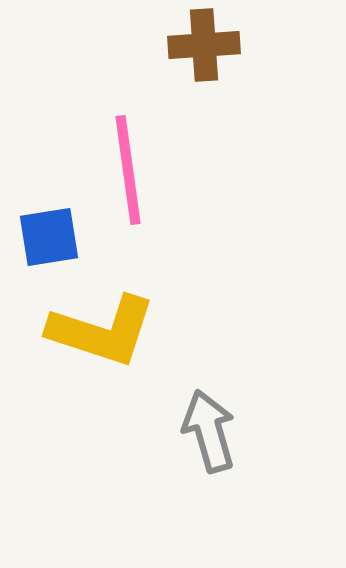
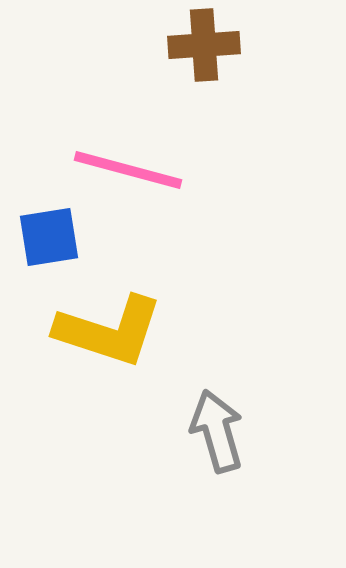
pink line: rotated 67 degrees counterclockwise
yellow L-shape: moved 7 px right
gray arrow: moved 8 px right
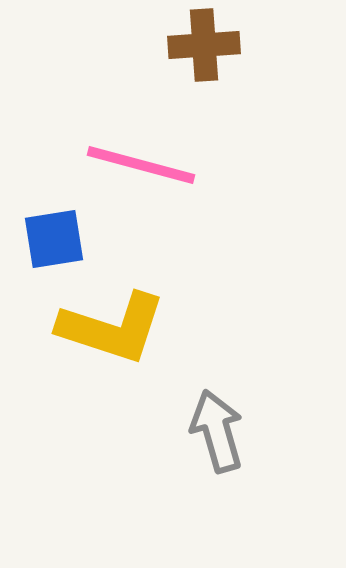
pink line: moved 13 px right, 5 px up
blue square: moved 5 px right, 2 px down
yellow L-shape: moved 3 px right, 3 px up
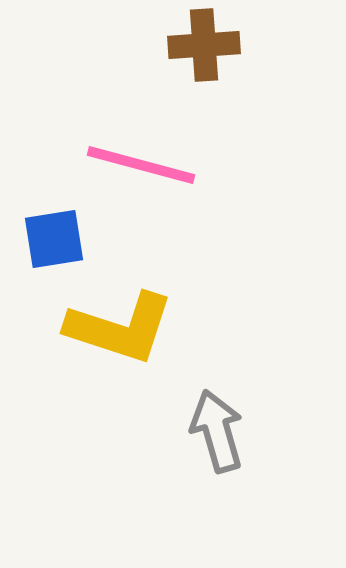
yellow L-shape: moved 8 px right
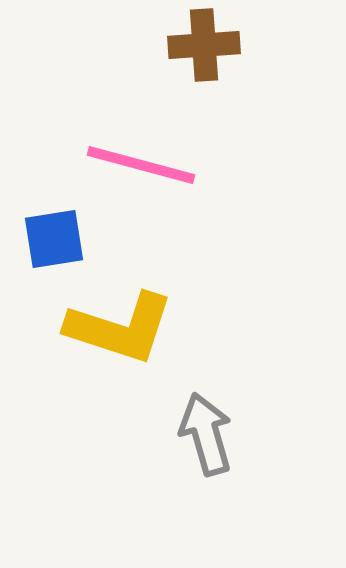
gray arrow: moved 11 px left, 3 px down
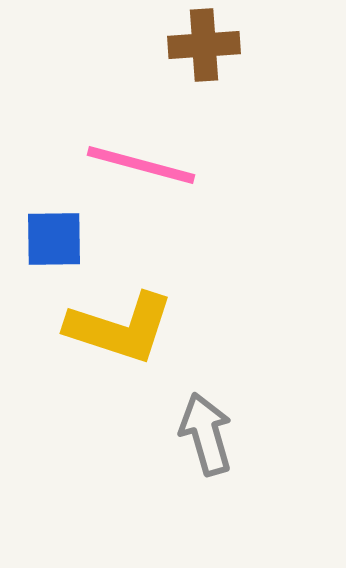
blue square: rotated 8 degrees clockwise
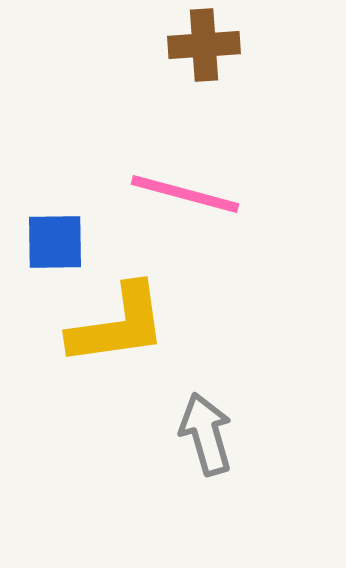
pink line: moved 44 px right, 29 px down
blue square: moved 1 px right, 3 px down
yellow L-shape: moved 2 px left, 3 px up; rotated 26 degrees counterclockwise
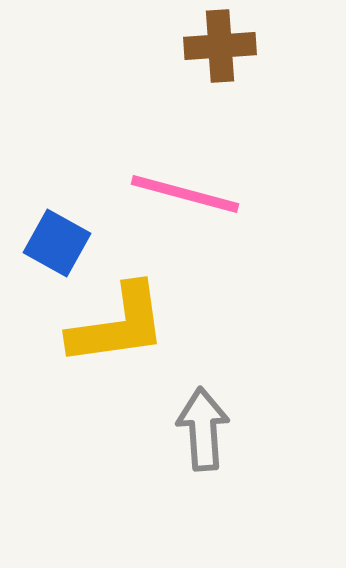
brown cross: moved 16 px right, 1 px down
blue square: moved 2 px right, 1 px down; rotated 30 degrees clockwise
gray arrow: moved 3 px left, 5 px up; rotated 12 degrees clockwise
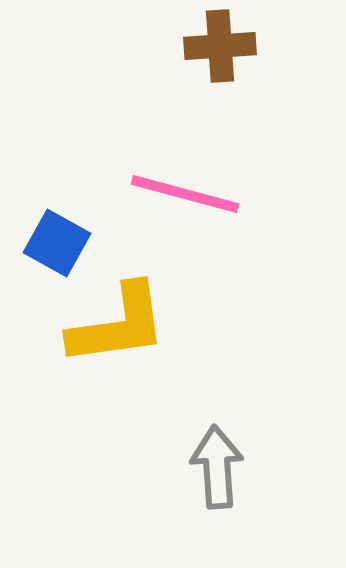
gray arrow: moved 14 px right, 38 px down
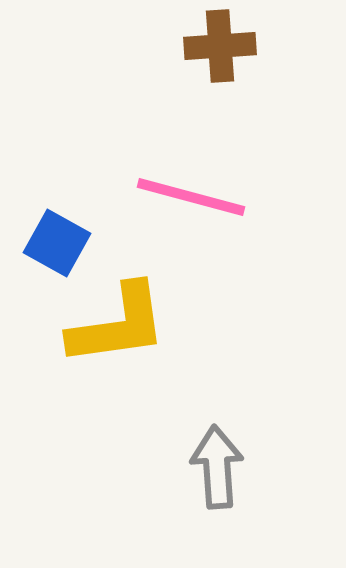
pink line: moved 6 px right, 3 px down
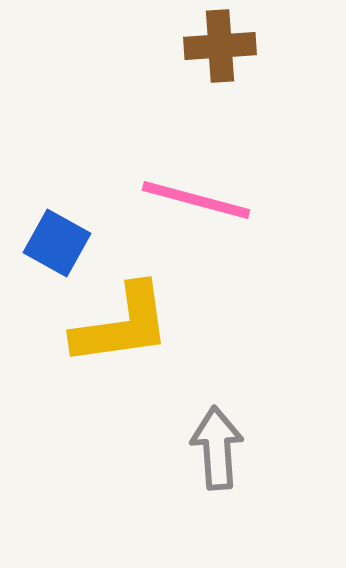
pink line: moved 5 px right, 3 px down
yellow L-shape: moved 4 px right
gray arrow: moved 19 px up
